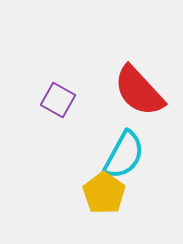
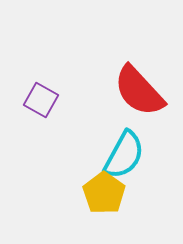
purple square: moved 17 px left
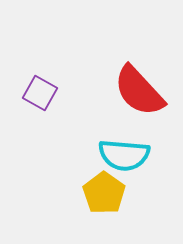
purple square: moved 1 px left, 7 px up
cyan semicircle: rotated 66 degrees clockwise
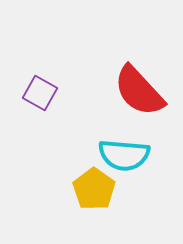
yellow pentagon: moved 10 px left, 4 px up
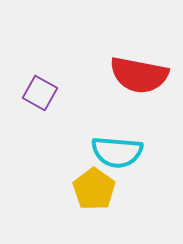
red semicircle: moved 16 px up; rotated 36 degrees counterclockwise
cyan semicircle: moved 7 px left, 3 px up
